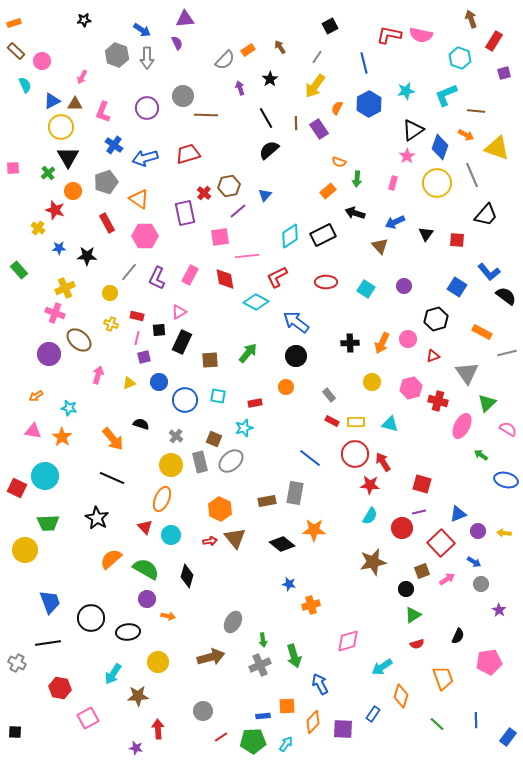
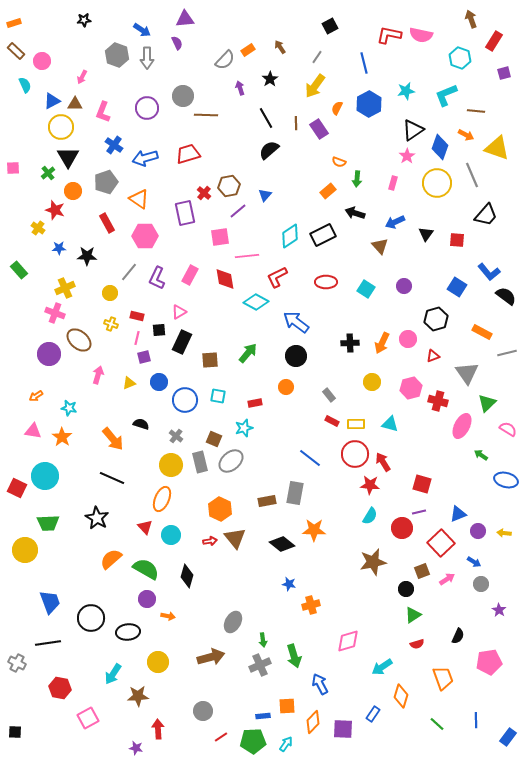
yellow rectangle at (356, 422): moved 2 px down
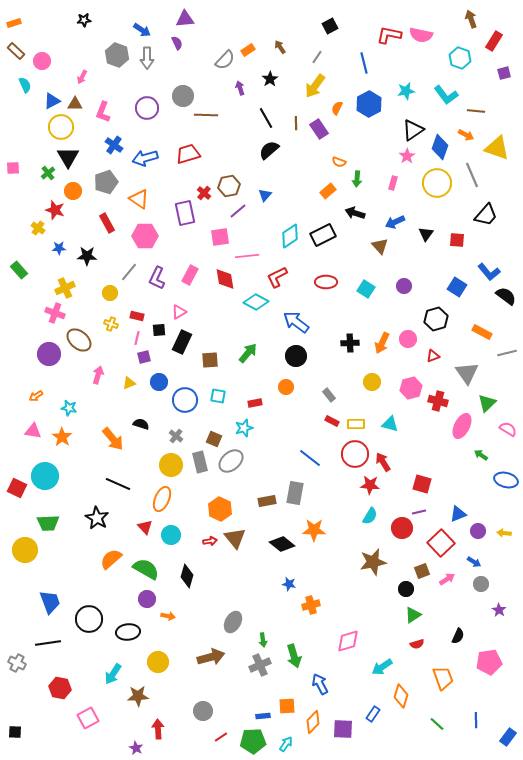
cyan L-shape at (446, 95): rotated 105 degrees counterclockwise
black line at (112, 478): moved 6 px right, 6 px down
black circle at (91, 618): moved 2 px left, 1 px down
purple star at (136, 748): rotated 16 degrees clockwise
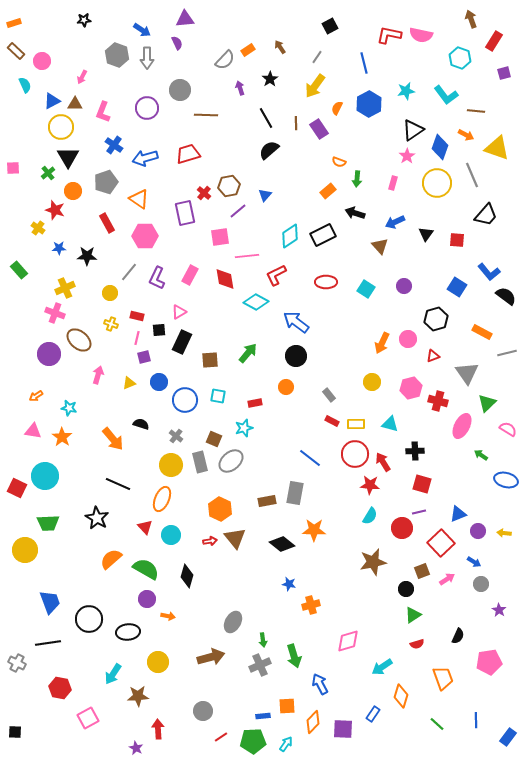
gray circle at (183, 96): moved 3 px left, 6 px up
red L-shape at (277, 277): moved 1 px left, 2 px up
black cross at (350, 343): moved 65 px right, 108 px down
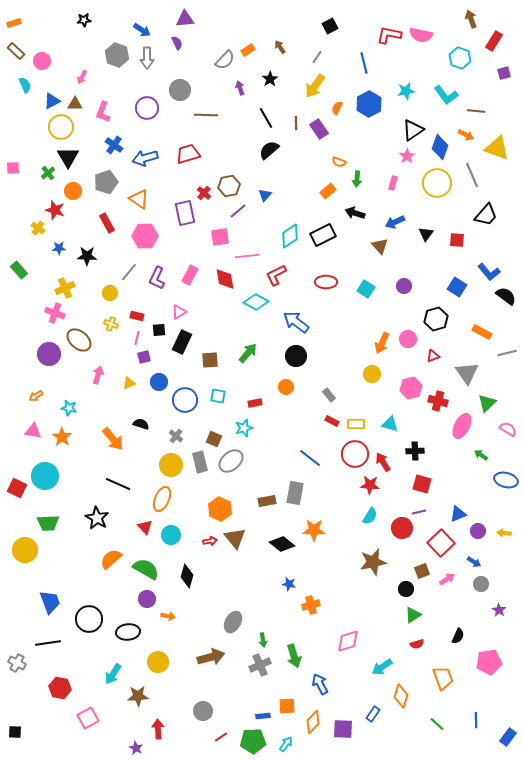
yellow circle at (372, 382): moved 8 px up
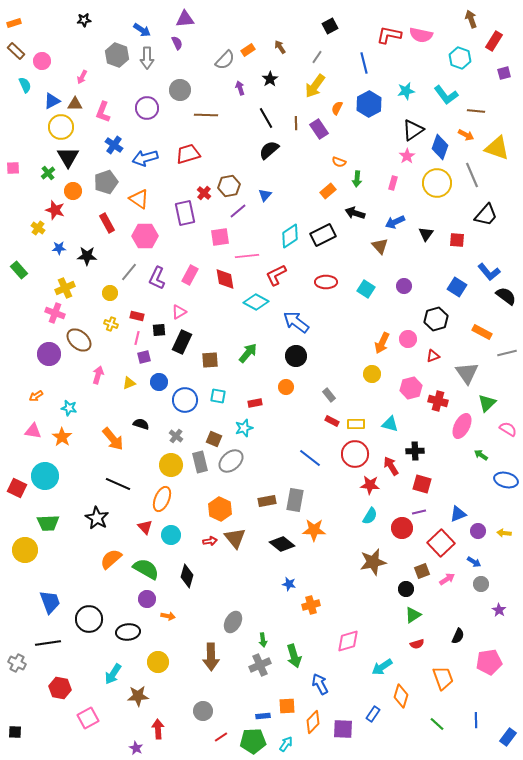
red arrow at (383, 462): moved 8 px right, 4 px down
gray rectangle at (295, 493): moved 7 px down
brown arrow at (211, 657): rotated 104 degrees clockwise
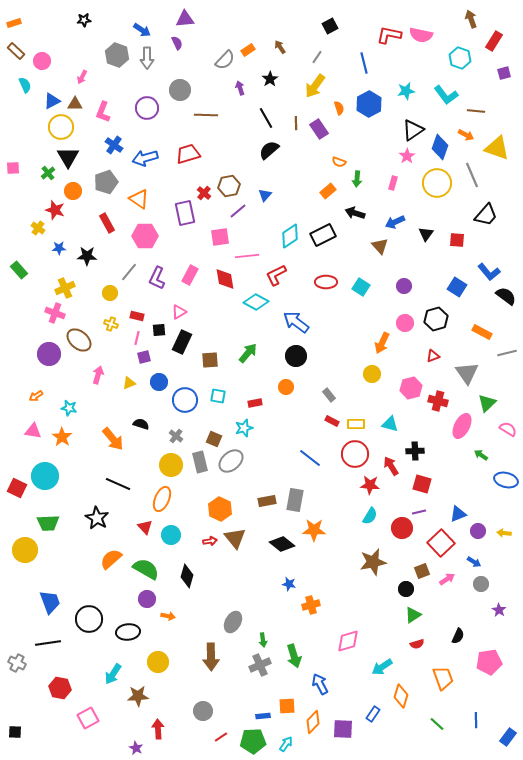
orange semicircle at (337, 108): moved 2 px right; rotated 136 degrees clockwise
cyan square at (366, 289): moved 5 px left, 2 px up
pink circle at (408, 339): moved 3 px left, 16 px up
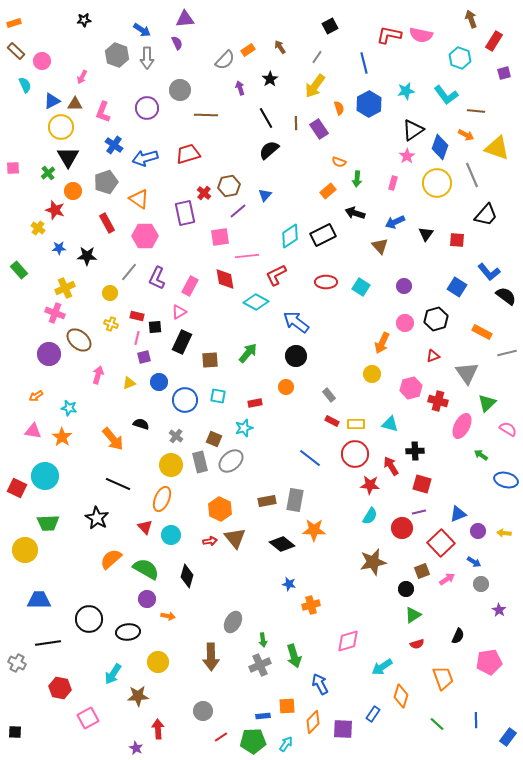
pink rectangle at (190, 275): moved 11 px down
black square at (159, 330): moved 4 px left, 3 px up
blue trapezoid at (50, 602): moved 11 px left, 2 px up; rotated 70 degrees counterclockwise
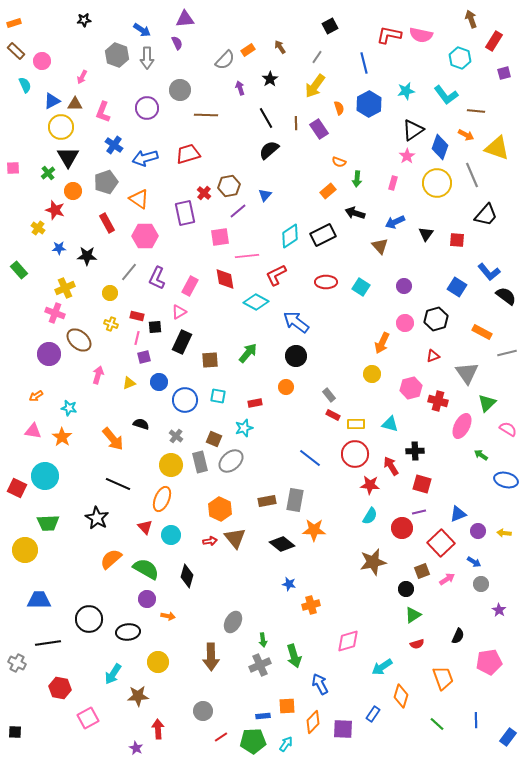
red rectangle at (332, 421): moved 1 px right, 6 px up
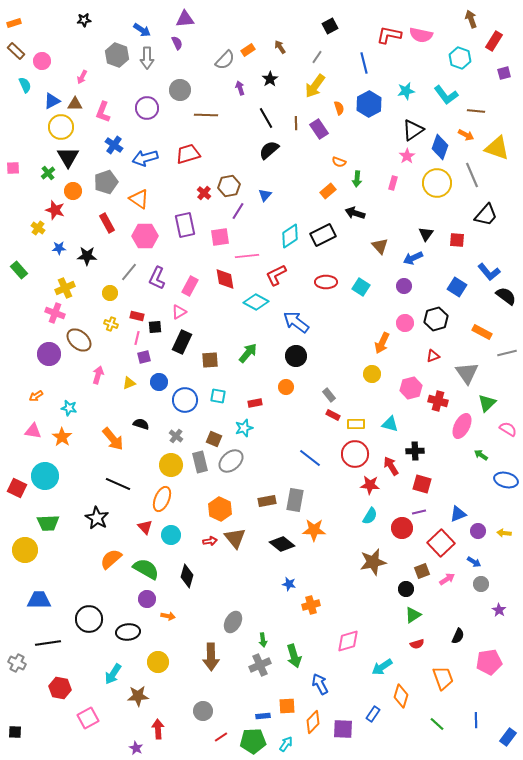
purple line at (238, 211): rotated 18 degrees counterclockwise
purple rectangle at (185, 213): moved 12 px down
blue arrow at (395, 222): moved 18 px right, 36 px down
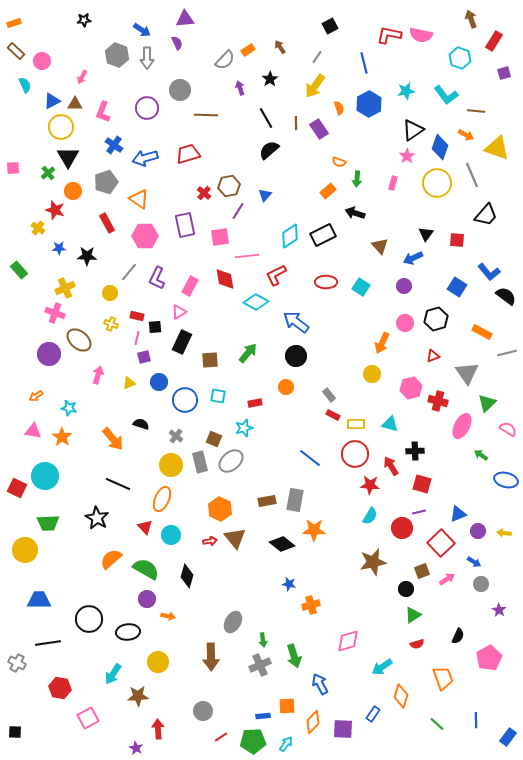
pink pentagon at (489, 662): moved 4 px up; rotated 20 degrees counterclockwise
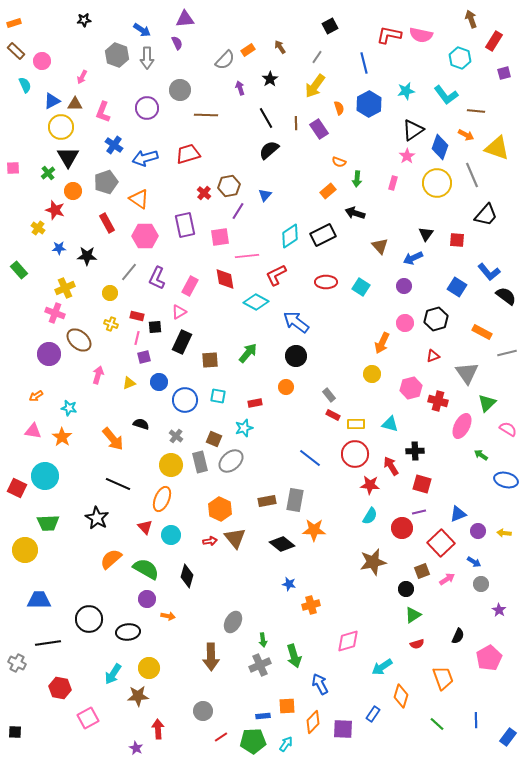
yellow circle at (158, 662): moved 9 px left, 6 px down
